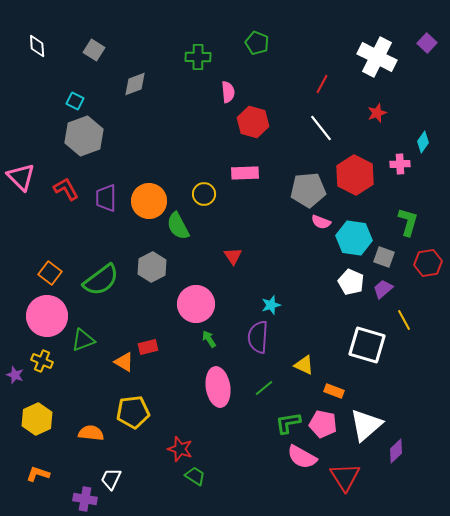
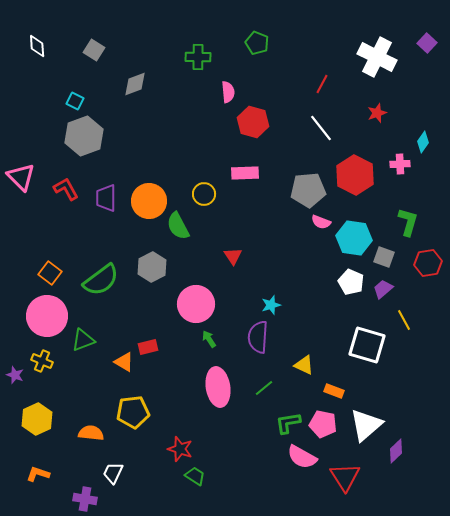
white trapezoid at (111, 479): moved 2 px right, 6 px up
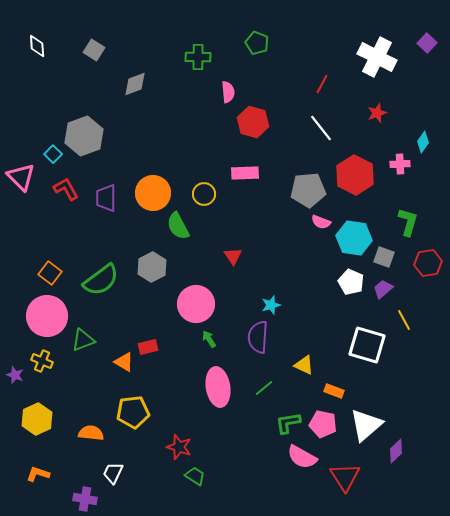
cyan square at (75, 101): moved 22 px left, 53 px down; rotated 18 degrees clockwise
orange circle at (149, 201): moved 4 px right, 8 px up
red star at (180, 449): moved 1 px left, 2 px up
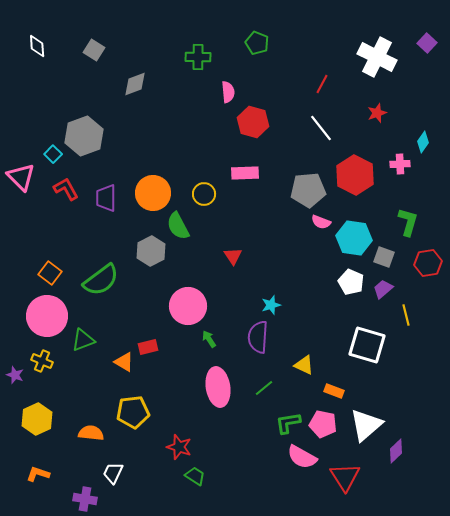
gray hexagon at (152, 267): moved 1 px left, 16 px up
pink circle at (196, 304): moved 8 px left, 2 px down
yellow line at (404, 320): moved 2 px right, 5 px up; rotated 15 degrees clockwise
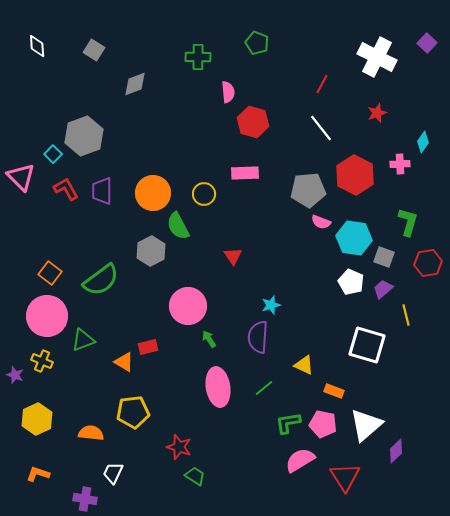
purple trapezoid at (106, 198): moved 4 px left, 7 px up
pink semicircle at (302, 457): moved 2 px left, 3 px down; rotated 120 degrees clockwise
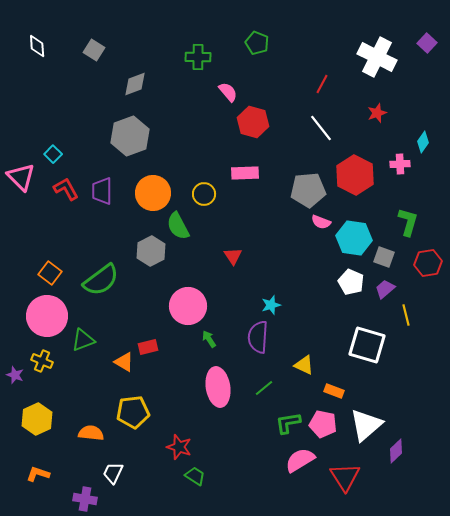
pink semicircle at (228, 92): rotated 35 degrees counterclockwise
gray hexagon at (84, 136): moved 46 px right
purple trapezoid at (383, 289): moved 2 px right
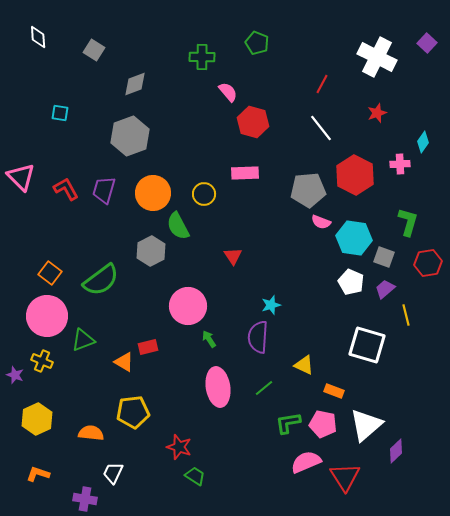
white diamond at (37, 46): moved 1 px right, 9 px up
green cross at (198, 57): moved 4 px right
cyan square at (53, 154): moved 7 px right, 41 px up; rotated 36 degrees counterclockwise
purple trapezoid at (102, 191): moved 2 px right, 1 px up; rotated 16 degrees clockwise
pink semicircle at (300, 460): moved 6 px right, 2 px down; rotated 8 degrees clockwise
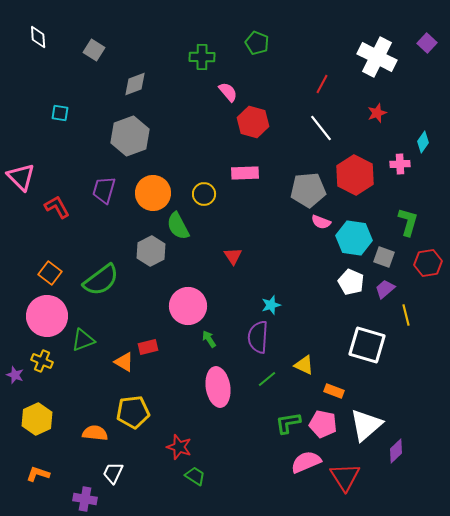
red L-shape at (66, 189): moved 9 px left, 18 px down
green line at (264, 388): moved 3 px right, 9 px up
orange semicircle at (91, 433): moved 4 px right
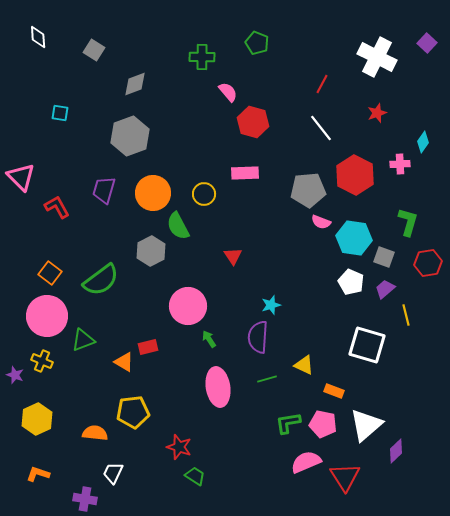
green line at (267, 379): rotated 24 degrees clockwise
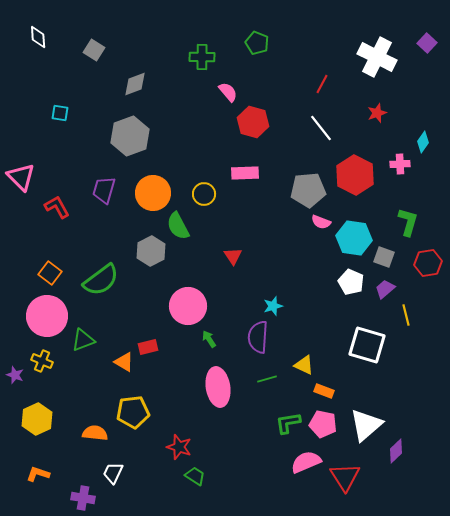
cyan star at (271, 305): moved 2 px right, 1 px down
orange rectangle at (334, 391): moved 10 px left
purple cross at (85, 499): moved 2 px left, 1 px up
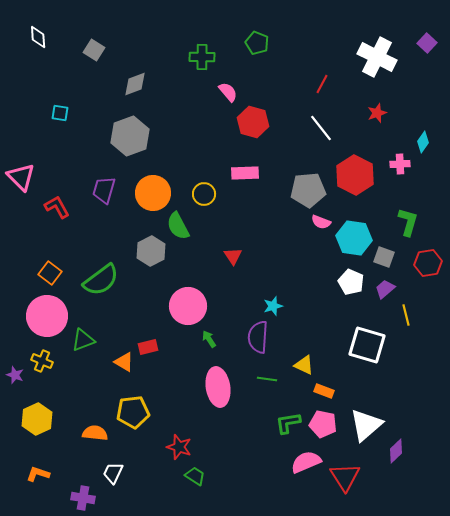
green line at (267, 379): rotated 24 degrees clockwise
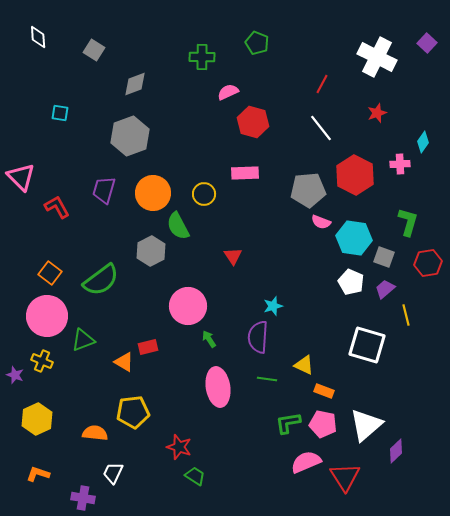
pink semicircle at (228, 92): rotated 75 degrees counterclockwise
